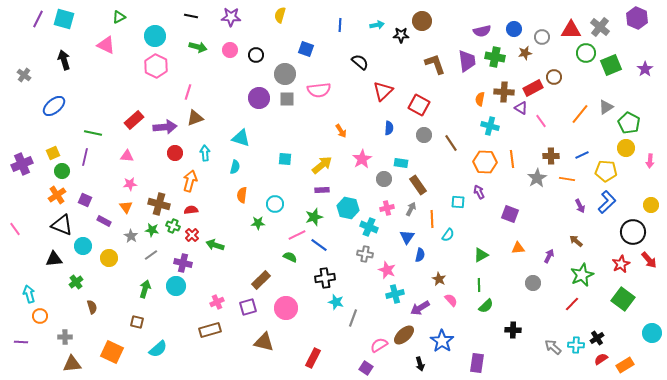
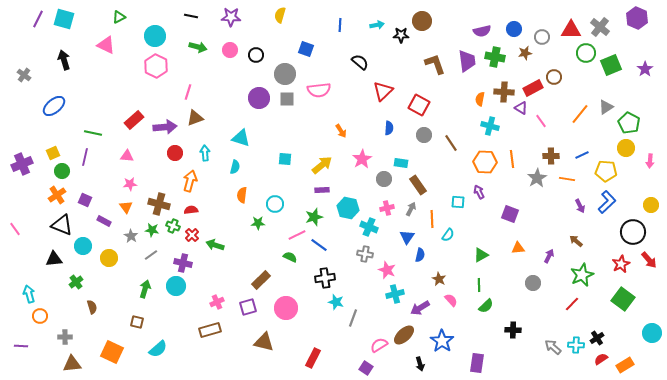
purple line at (21, 342): moved 4 px down
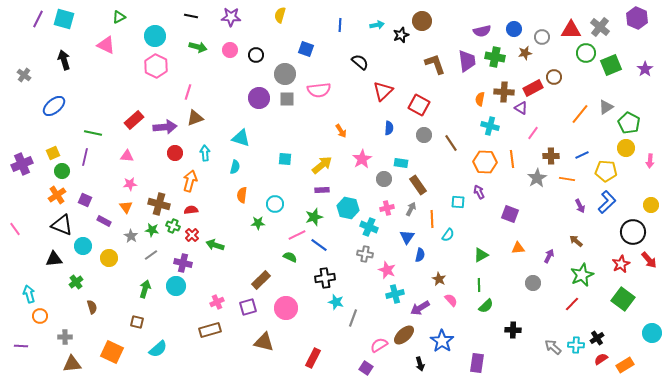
black star at (401, 35): rotated 21 degrees counterclockwise
pink line at (541, 121): moved 8 px left, 12 px down; rotated 72 degrees clockwise
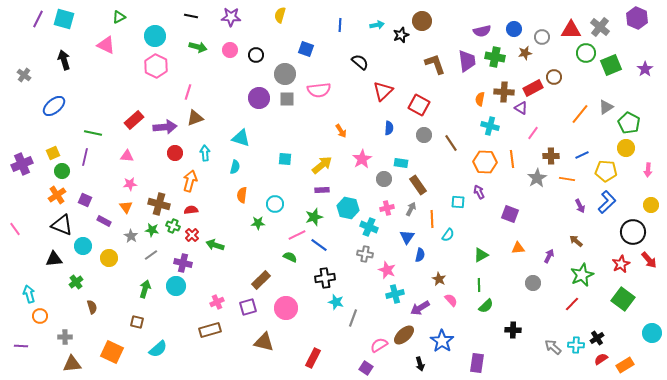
pink arrow at (650, 161): moved 2 px left, 9 px down
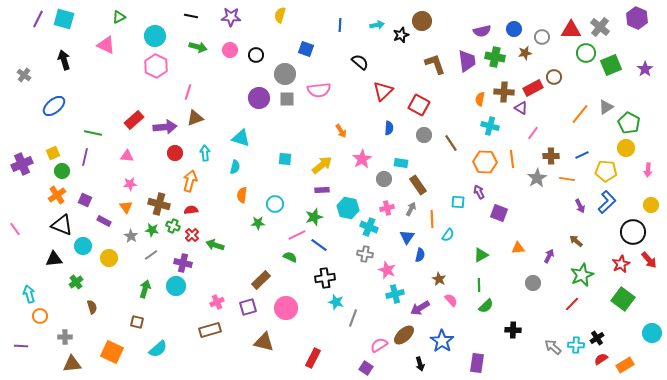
purple square at (510, 214): moved 11 px left, 1 px up
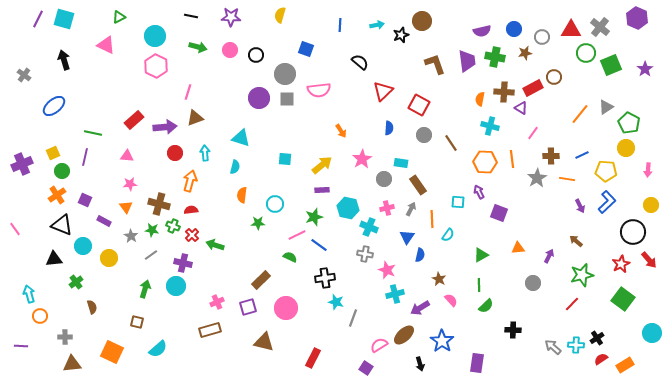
green star at (582, 275): rotated 10 degrees clockwise
